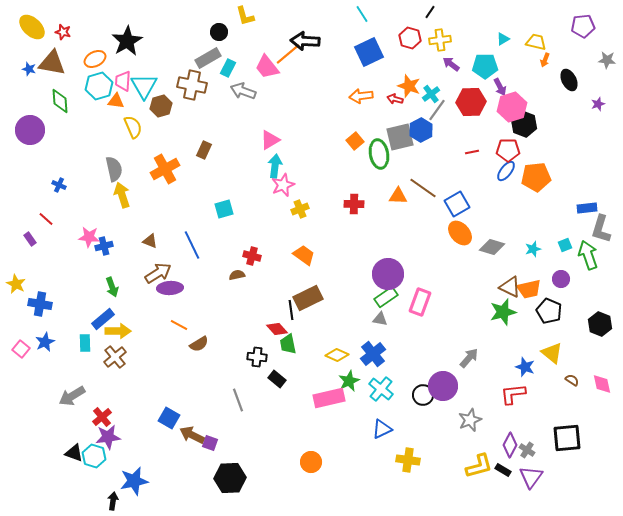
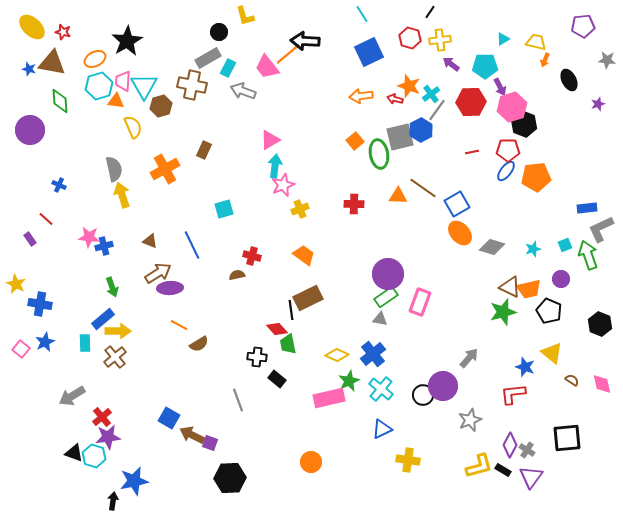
gray L-shape at (601, 229): rotated 48 degrees clockwise
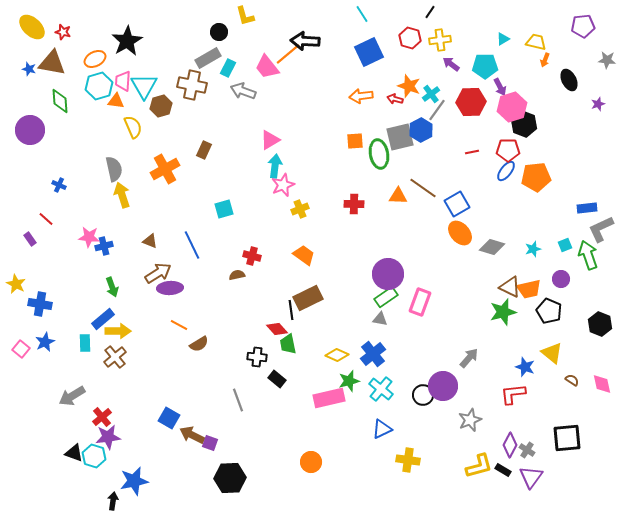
orange square at (355, 141): rotated 36 degrees clockwise
green star at (349, 381): rotated 10 degrees clockwise
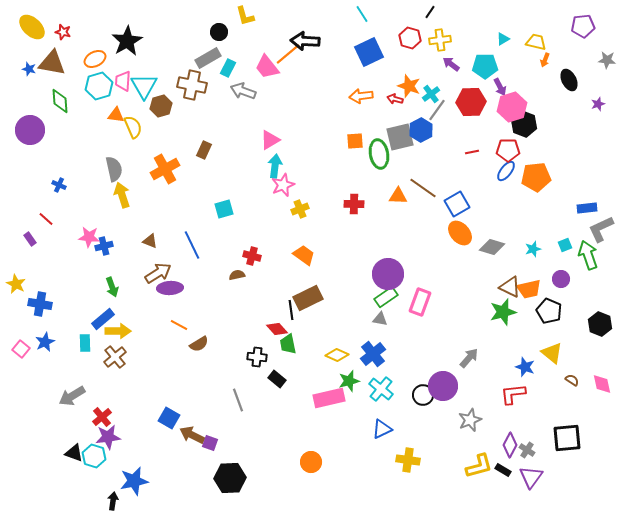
orange triangle at (116, 101): moved 14 px down
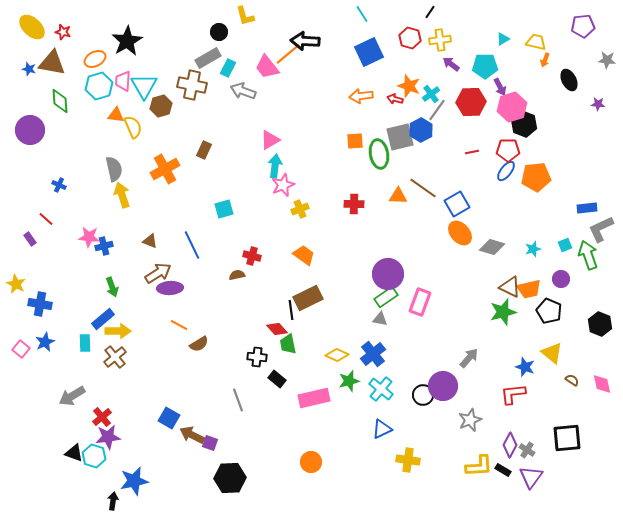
purple star at (598, 104): rotated 24 degrees clockwise
pink rectangle at (329, 398): moved 15 px left
yellow L-shape at (479, 466): rotated 12 degrees clockwise
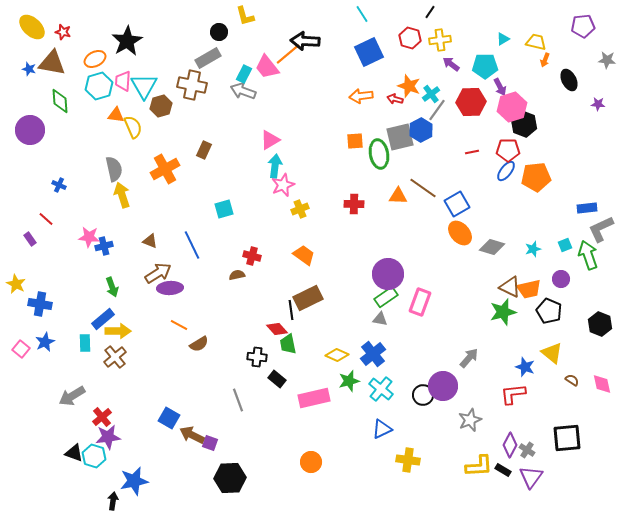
cyan rectangle at (228, 68): moved 16 px right, 6 px down
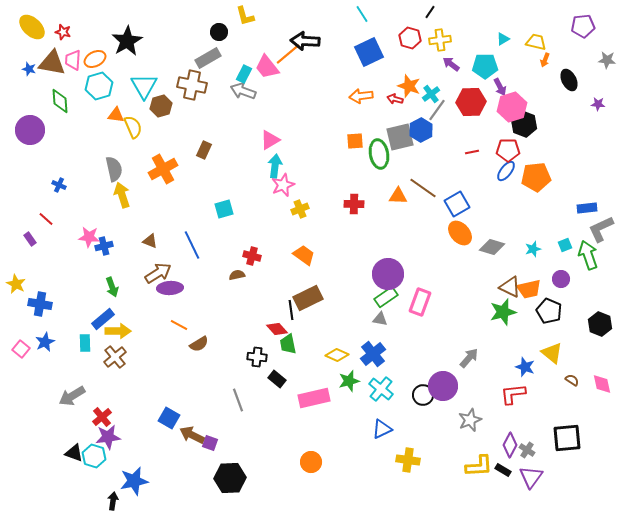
pink trapezoid at (123, 81): moved 50 px left, 21 px up
orange cross at (165, 169): moved 2 px left
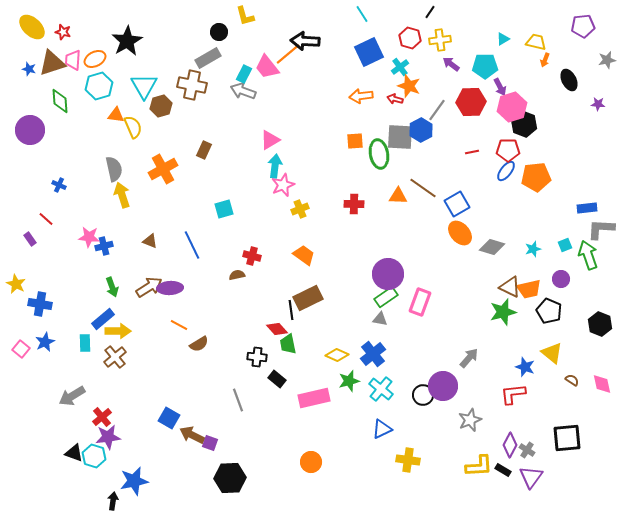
gray star at (607, 60): rotated 18 degrees counterclockwise
brown triangle at (52, 63): rotated 28 degrees counterclockwise
cyan cross at (431, 94): moved 31 px left, 27 px up
gray square at (400, 137): rotated 16 degrees clockwise
gray L-shape at (601, 229): rotated 28 degrees clockwise
brown arrow at (158, 273): moved 9 px left, 14 px down
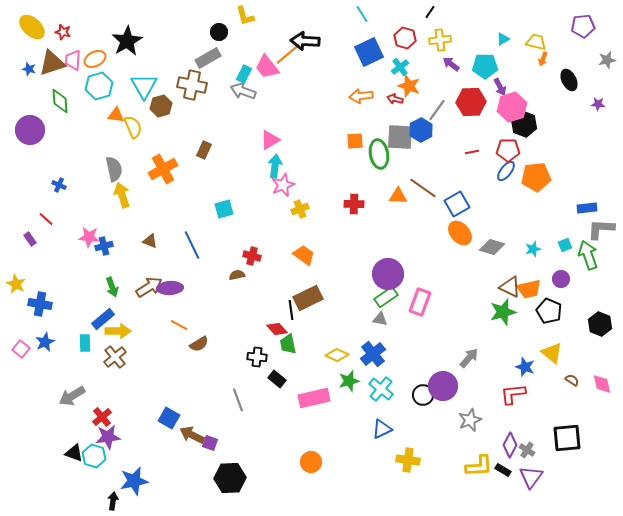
red hexagon at (410, 38): moved 5 px left
orange arrow at (545, 60): moved 2 px left, 1 px up
